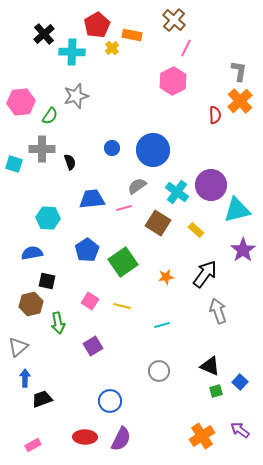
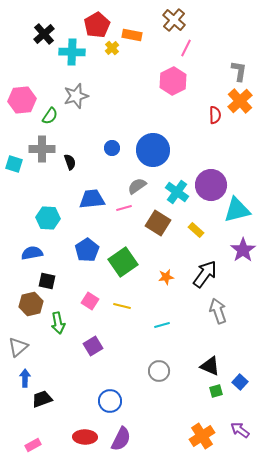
pink hexagon at (21, 102): moved 1 px right, 2 px up
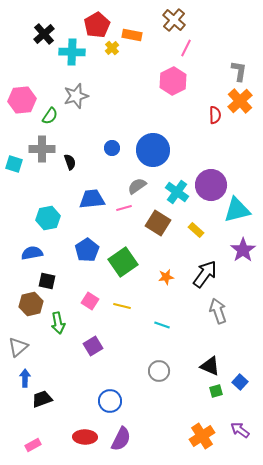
cyan hexagon at (48, 218): rotated 15 degrees counterclockwise
cyan line at (162, 325): rotated 35 degrees clockwise
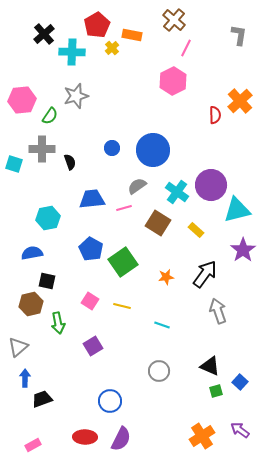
gray L-shape at (239, 71): moved 36 px up
blue pentagon at (87, 250): moved 4 px right, 1 px up; rotated 10 degrees counterclockwise
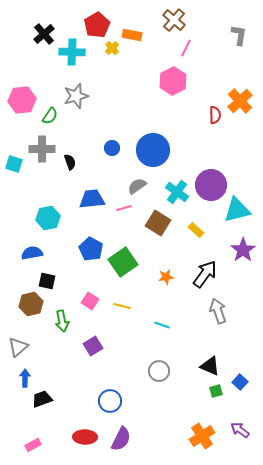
green arrow at (58, 323): moved 4 px right, 2 px up
